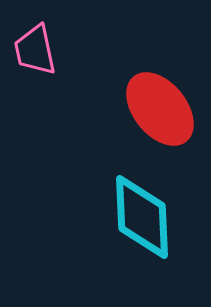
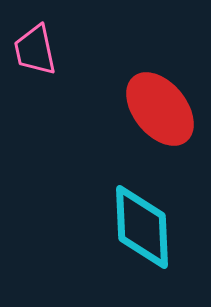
cyan diamond: moved 10 px down
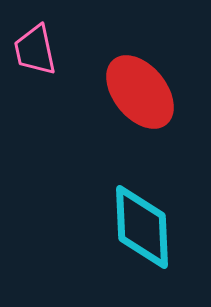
red ellipse: moved 20 px left, 17 px up
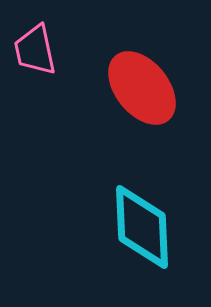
red ellipse: moved 2 px right, 4 px up
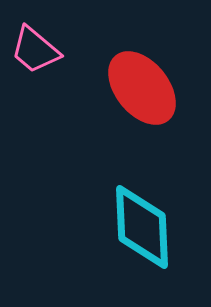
pink trapezoid: rotated 38 degrees counterclockwise
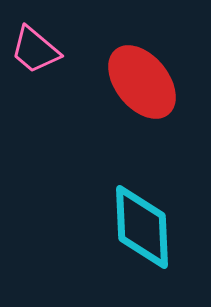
red ellipse: moved 6 px up
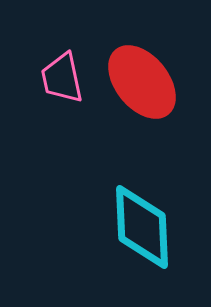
pink trapezoid: moved 27 px right, 28 px down; rotated 38 degrees clockwise
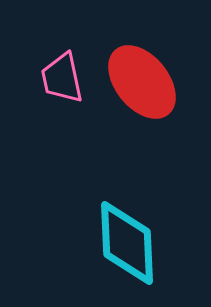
cyan diamond: moved 15 px left, 16 px down
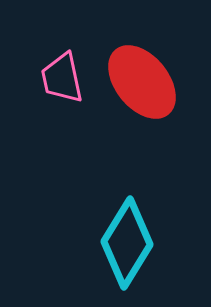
cyan diamond: rotated 34 degrees clockwise
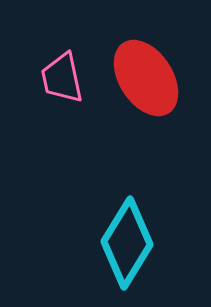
red ellipse: moved 4 px right, 4 px up; rotated 6 degrees clockwise
